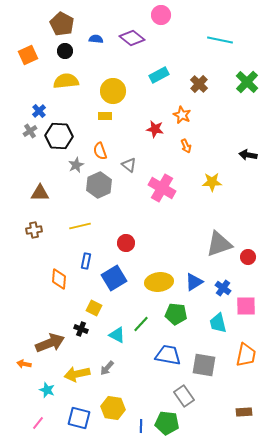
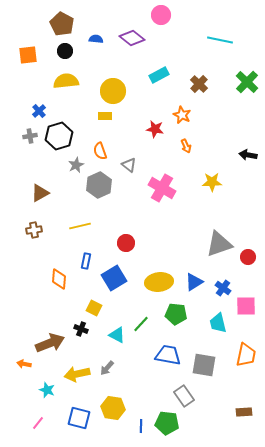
orange square at (28, 55): rotated 18 degrees clockwise
gray cross at (30, 131): moved 5 px down; rotated 24 degrees clockwise
black hexagon at (59, 136): rotated 20 degrees counterclockwise
brown triangle at (40, 193): rotated 30 degrees counterclockwise
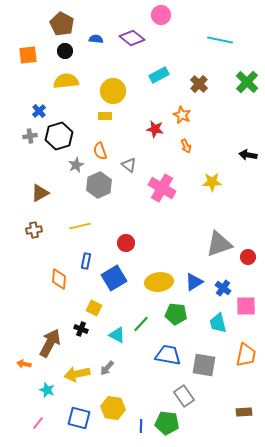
brown arrow at (50, 343): rotated 40 degrees counterclockwise
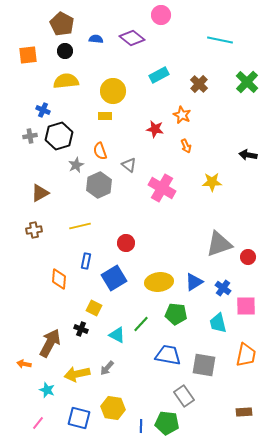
blue cross at (39, 111): moved 4 px right, 1 px up; rotated 24 degrees counterclockwise
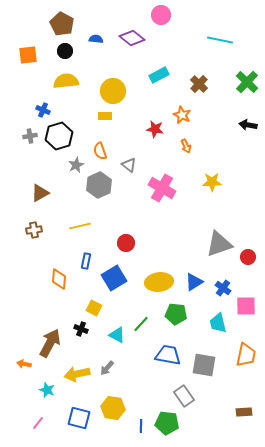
black arrow at (248, 155): moved 30 px up
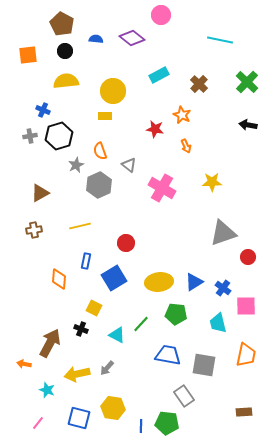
gray triangle at (219, 244): moved 4 px right, 11 px up
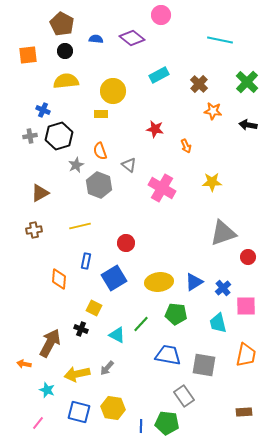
orange star at (182, 115): moved 31 px right, 4 px up; rotated 18 degrees counterclockwise
yellow rectangle at (105, 116): moved 4 px left, 2 px up
gray hexagon at (99, 185): rotated 15 degrees counterclockwise
blue cross at (223, 288): rotated 14 degrees clockwise
blue square at (79, 418): moved 6 px up
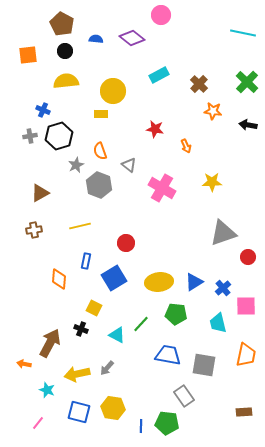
cyan line at (220, 40): moved 23 px right, 7 px up
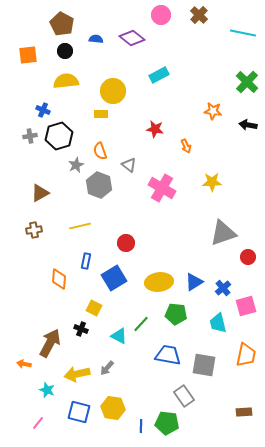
brown cross at (199, 84): moved 69 px up
pink square at (246, 306): rotated 15 degrees counterclockwise
cyan triangle at (117, 335): moved 2 px right, 1 px down
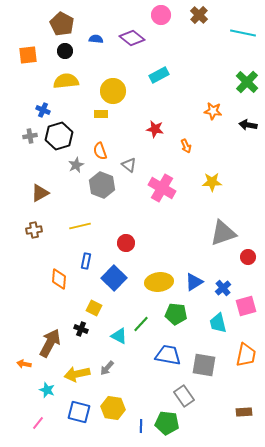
gray hexagon at (99, 185): moved 3 px right
blue square at (114, 278): rotated 15 degrees counterclockwise
